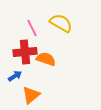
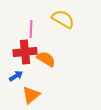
yellow semicircle: moved 2 px right, 4 px up
pink line: moved 1 px left, 1 px down; rotated 30 degrees clockwise
orange semicircle: rotated 12 degrees clockwise
blue arrow: moved 1 px right
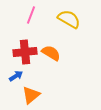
yellow semicircle: moved 6 px right
pink line: moved 14 px up; rotated 18 degrees clockwise
orange semicircle: moved 5 px right, 6 px up
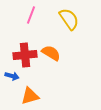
yellow semicircle: rotated 25 degrees clockwise
red cross: moved 3 px down
blue arrow: moved 4 px left; rotated 48 degrees clockwise
orange triangle: moved 1 px left, 1 px down; rotated 24 degrees clockwise
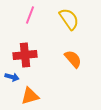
pink line: moved 1 px left
orange semicircle: moved 22 px right, 6 px down; rotated 18 degrees clockwise
blue arrow: moved 1 px down
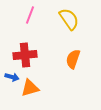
orange semicircle: rotated 120 degrees counterclockwise
orange triangle: moved 8 px up
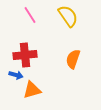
pink line: rotated 54 degrees counterclockwise
yellow semicircle: moved 1 px left, 3 px up
blue arrow: moved 4 px right, 2 px up
orange triangle: moved 2 px right, 2 px down
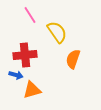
yellow semicircle: moved 11 px left, 16 px down
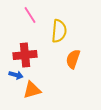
yellow semicircle: moved 2 px right, 1 px up; rotated 40 degrees clockwise
